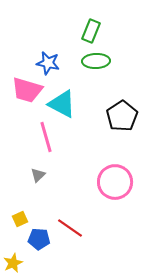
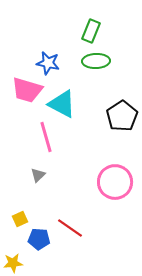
yellow star: rotated 18 degrees clockwise
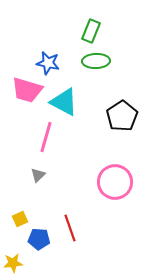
cyan triangle: moved 2 px right, 2 px up
pink line: rotated 32 degrees clockwise
red line: rotated 36 degrees clockwise
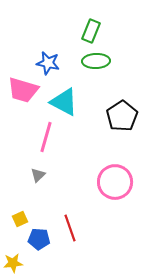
pink trapezoid: moved 4 px left
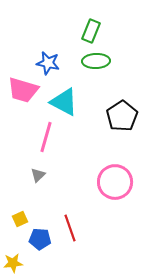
blue pentagon: moved 1 px right
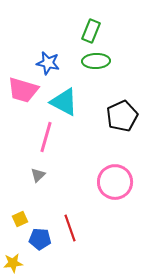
black pentagon: rotated 8 degrees clockwise
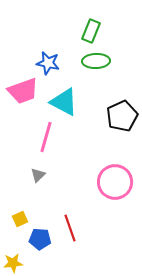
pink trapezoid: moved 1 px down; rotated 36 degrees counterclockwise
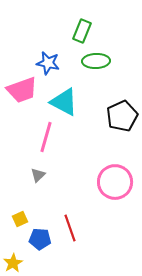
green rectangle: moved 9 px left
pink trapezoid: moved 1 px left, 1 px up
yellow star: rotated 24 degrees counterclockwise
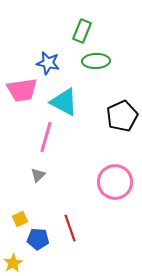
pink trapezoid: rotated 12 degrees clockwise
blue pentagon: moved 2 px left
